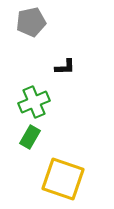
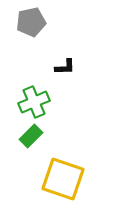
green rectangle: moved 1 px right, 1 px up; rotated 15 degrees clockwise
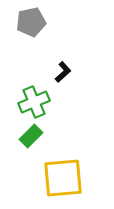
black L-shape: moved 2 px left, 5 px down; rotated 40 degrees counterclockwise
yellow square: moved 1 px up; rotated 24 degrees counterclockwise
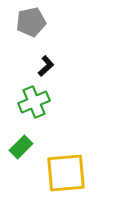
black L-shape: moved 17 px left, 6 px up
green rectangle: moved 10 px left, 11 px down
yellow square: moved 3 px right, 5 px up
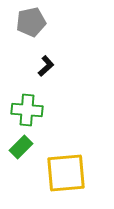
green cross: moved 7 px left, 8 px down; rotated 28 degrees clockwise
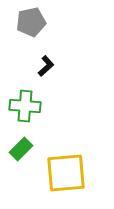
green cross: moved 2 px left, 4 px up
green rectangle: moved 2 px down
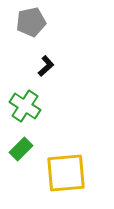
green cross: rotated 28 degrees clockwise
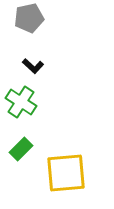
gray pentagon: moved 2 px left, 4 px up
black L-shape: moved 13 px left; rotated 85 degrees clockwise
green cross: moved 4 px left, 4 px up
